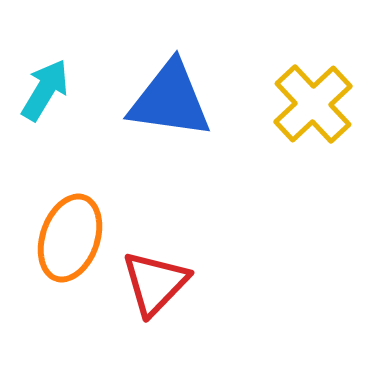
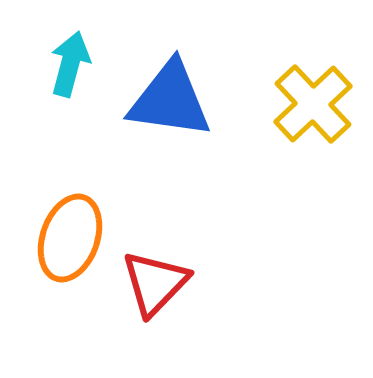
cyan arrow: moved 25 px right, 26 px up; rotated 16 degrees counterclockwise
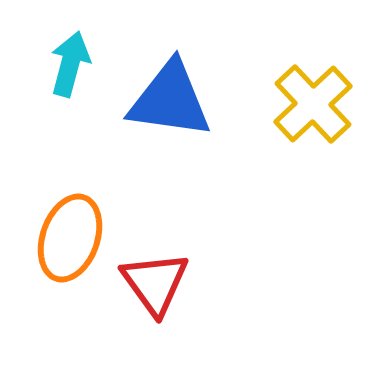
red triangle: rotated 20 degrees counterclockwise
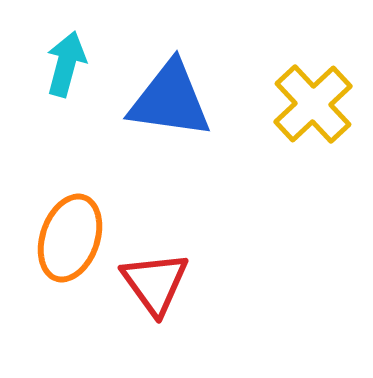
cyan arrow: moved 4 px left
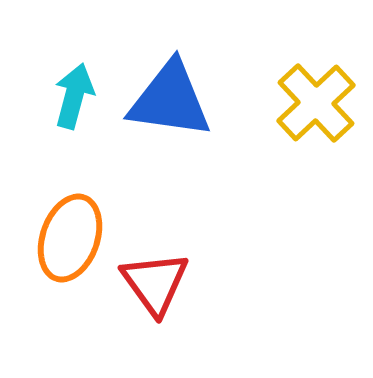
cyan arrow: moved 8 px right, 32 px down
yellow cross: moved 3 px right, 1 px up
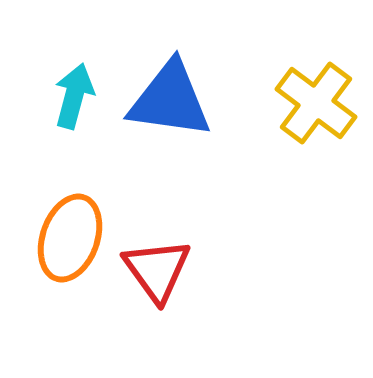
yellow cross: rotated 10 degrees counterclockwise
red triangle: moved 2 px right, 13 px up
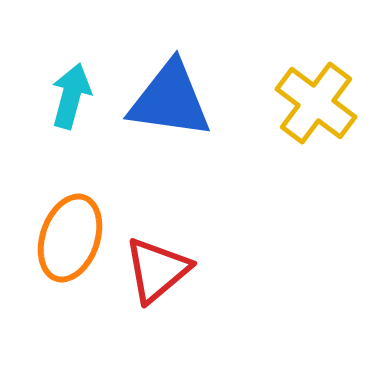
cyan arrow: moved 3 px left
red triangle: rotated 26 degrees clockwise
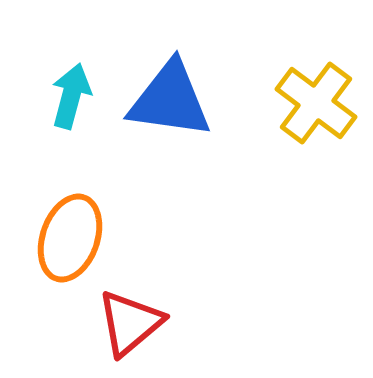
red triangle: moved 27 px left, 53 px down
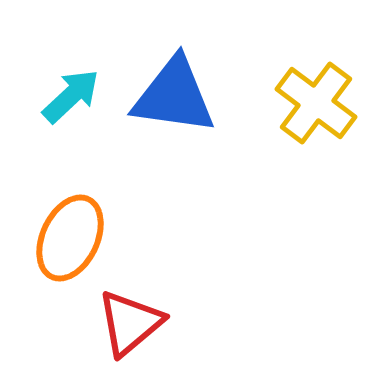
cyan arrow: rotated 32 degrees clockwise
blue triangle: moved 4 px right, 4 px up
orange ellipse: rotated 6 degrees clockwise
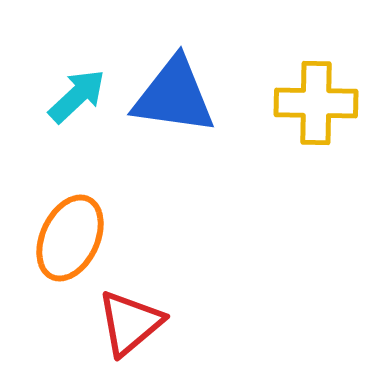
cyan arrow: moved 6 px right
yellow cross: rotated 36 degrees counterclockwise
